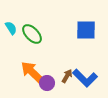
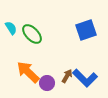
blue square: rotated 20 degrees counterclockwise
orange arrow: moved 4 px left
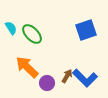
orange arrow: moved 1 px left, 5 px up
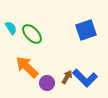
brown arrow: moved 1 px down
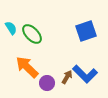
blue square: moved 1 px down
blue L-shape: moved 4 px up
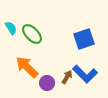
blue square: moved 2 px left, 8 px down
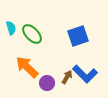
cyan semicircle: rotated 16 degrees clockwise
blue square: moved 6 px left, 3 px up
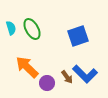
green ellipse: moved 5 px up; rotated 15 degrees clockwise
brown arrow: rotated 112 degrees clockwise
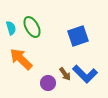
green ellipse: moved 2 px up
orange arrow: moved 6 px left, 8 px up
brown arrow: moved 2 px left, 3 px up
purple circle: moved 1 px right
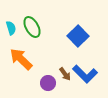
blue square: rotated 25 degrees counterclockwise
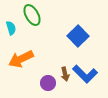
green ellipse: moved 12 px up
orange arrow: rotated 70 degrees counterclockwise
brown arrow: rotated 24 degrees clockwise
